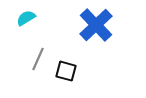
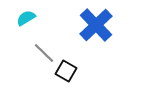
gray line: moved 6 px right, 6 px up; rotated 70 degrees counterclockwise
black square: rotated 15 degrees clockwise
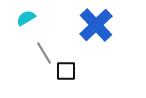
gray line: rotated 15 degrees clockwise
black square: rotated 30 degrees counterclockwise
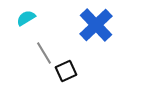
black square: rotated 25 degrees counterclockwise
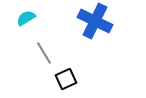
blue cross: moved 1 px left, 4 px up; rotated 20 degrees counterclockwise
black square: moved 8 px down
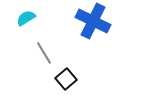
blue cross: moved 2 px left
black square: rotated 15 degrees counterclockwise
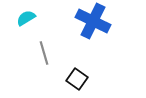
gray line: rotated 15 degrees clockwise
black square: moved 11 px right; rotated 15 degrees counterclockwise
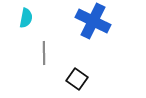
cyan semicircle: rotated 132 degrees clockwise
gray line: rotated 15 degrees clockwise
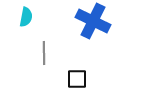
cyan semicircle: moved 1 px up
black square: rotated 35 degrees counterclockwise
